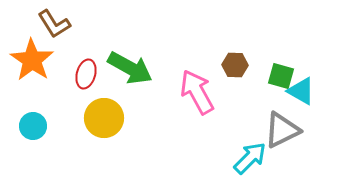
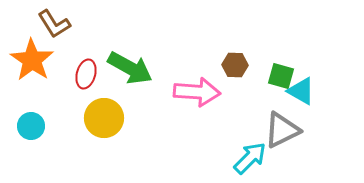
pink arrow: rotated 123 degrees clockwise
cyan circle: moved 2 px left
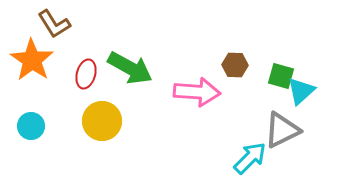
cyan triangle: rotated 48 degrees clockwise
yellow circle: moved 2 px left, 3 px down
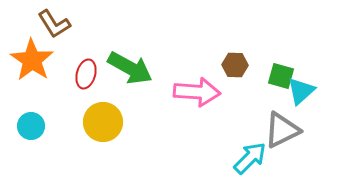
yellow circle: moved 1 px right, 1 px down
